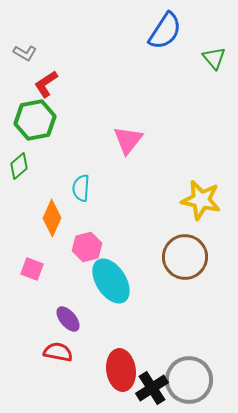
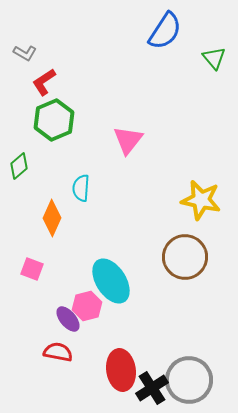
red L-shape: moved 2 px left, 2 px up
green hexagon: moved 19 px right; rotated 12 degrees counterclockwise
pink hexagon: moved 59 px down
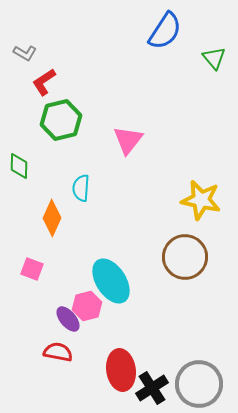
green hexagon: moved 7 px right; rotated 9 degrees clockwise
green diamond: rotated 48 degrees counterclockwise
gray circle: moved 10 px right, 4 px down
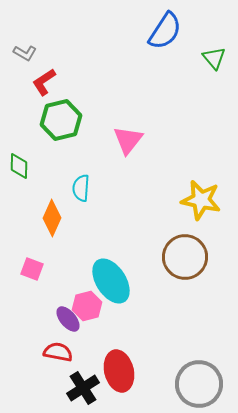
red ellipse: moved 2 px left, 1 px down; rotated 6 degrees counterclockwise
black cross: moved 69 px left
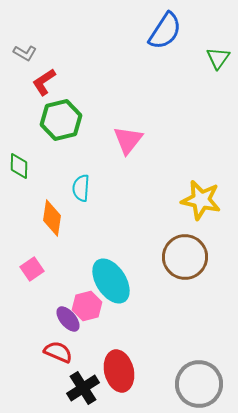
green triangle: moved 4 px right; rotated 15 degrees clockwise
orange diamond: rotated 15 degrees counterclockwise
pink square: rotated 35 degrees clockwise
red semicircle: rotated 12 degrees clockwise
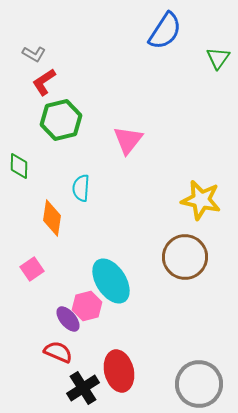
gray L-shape: moved 9 px right, 1 px down
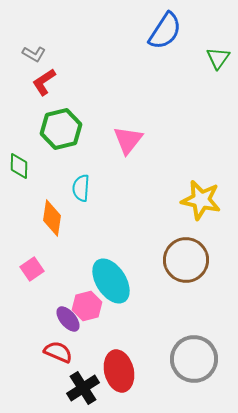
green hexagon: moved 9 px down
brown circle: moved 1 px right, 3 px down
gray circle: moved 5 px left, 25 px up
